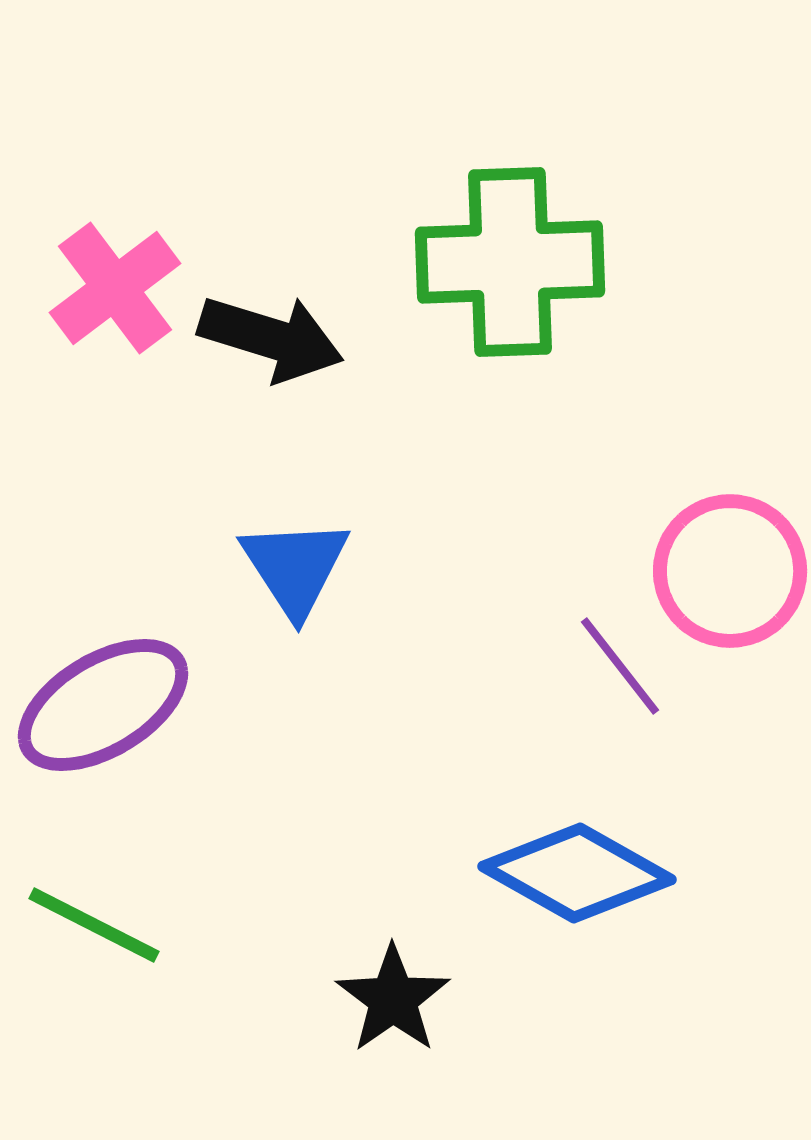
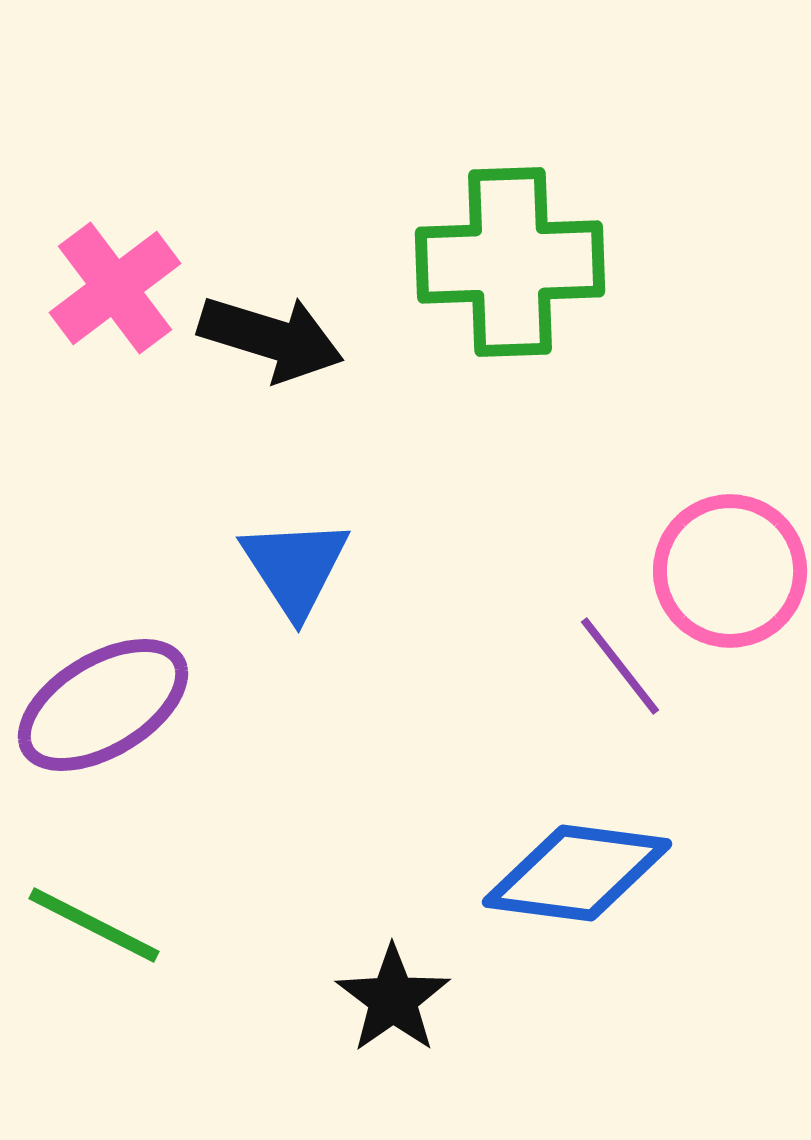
blue diamond: rotated 22 degrees counterclockwise
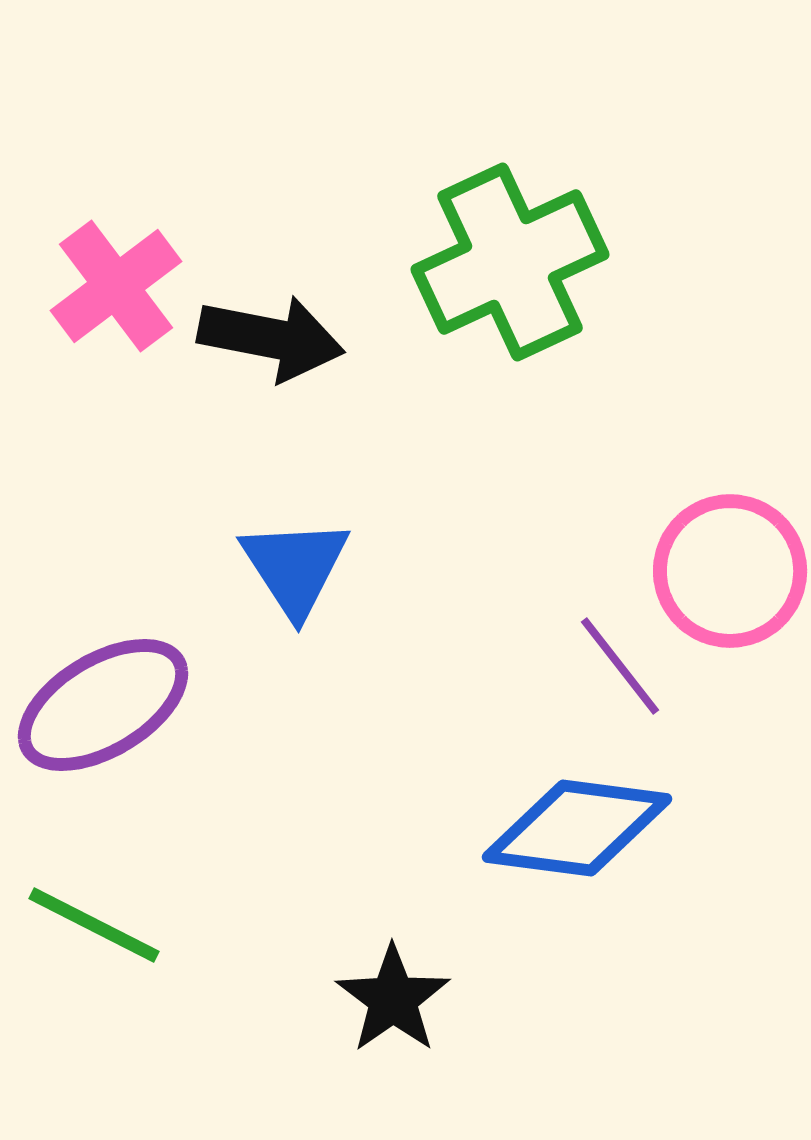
green cross: rotated 23 degrees counterclockwise
pink cross: moved 1 px right, 2 px up
black arrow: rotated 6 degrees counterclockwise
blue diamond: moved 45 px up
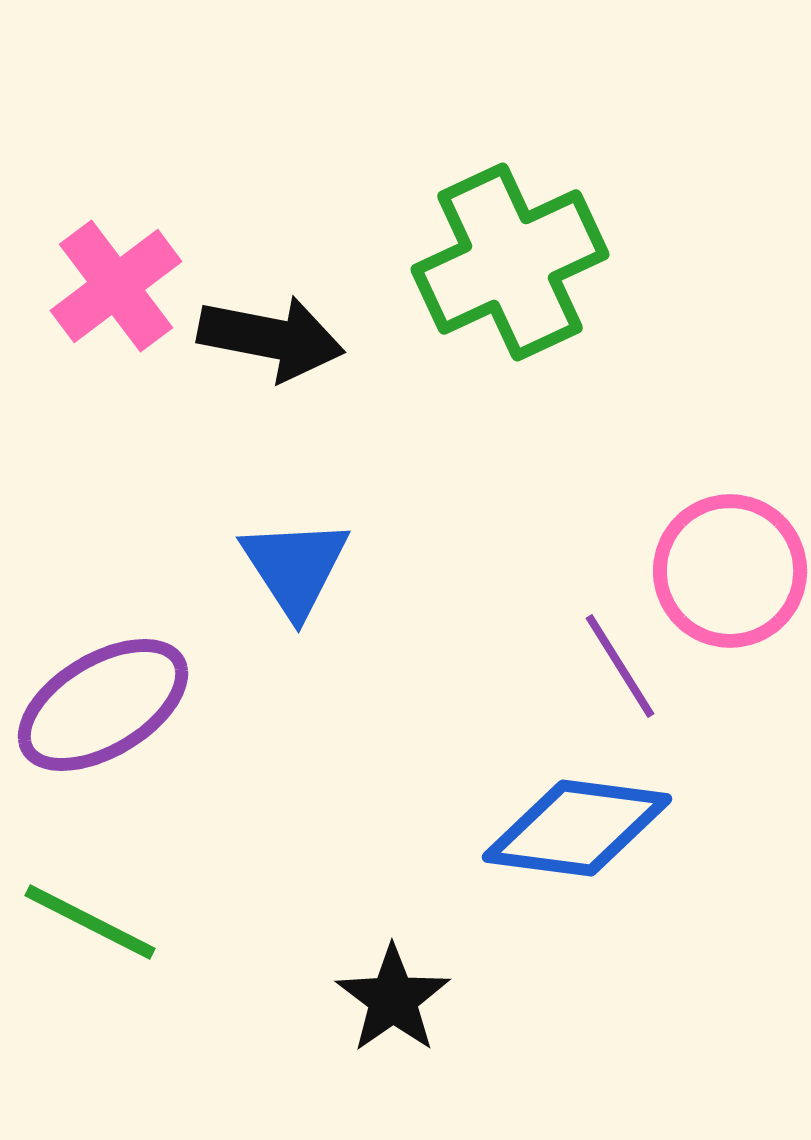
purple line: rotated 6 degrees clockwise
green line: moved 4 px left, 3 px up
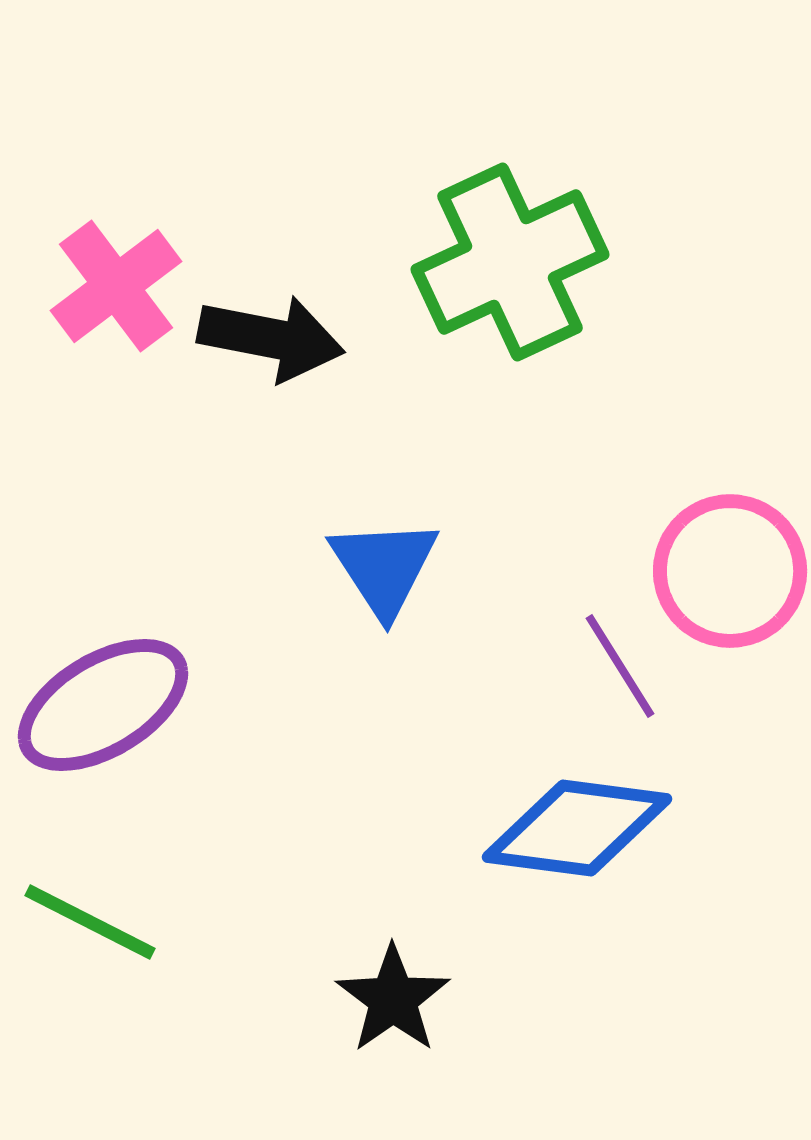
blue triangle: moved 89 px right
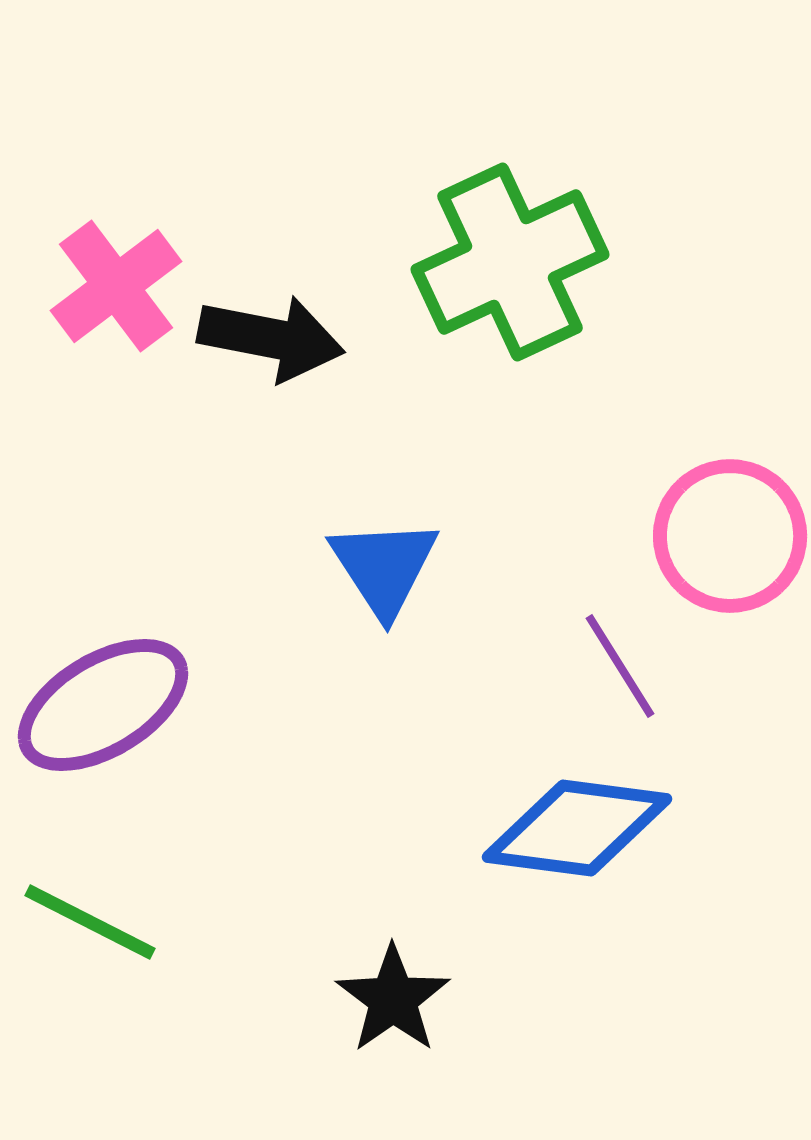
pink circle: moved 35 px up
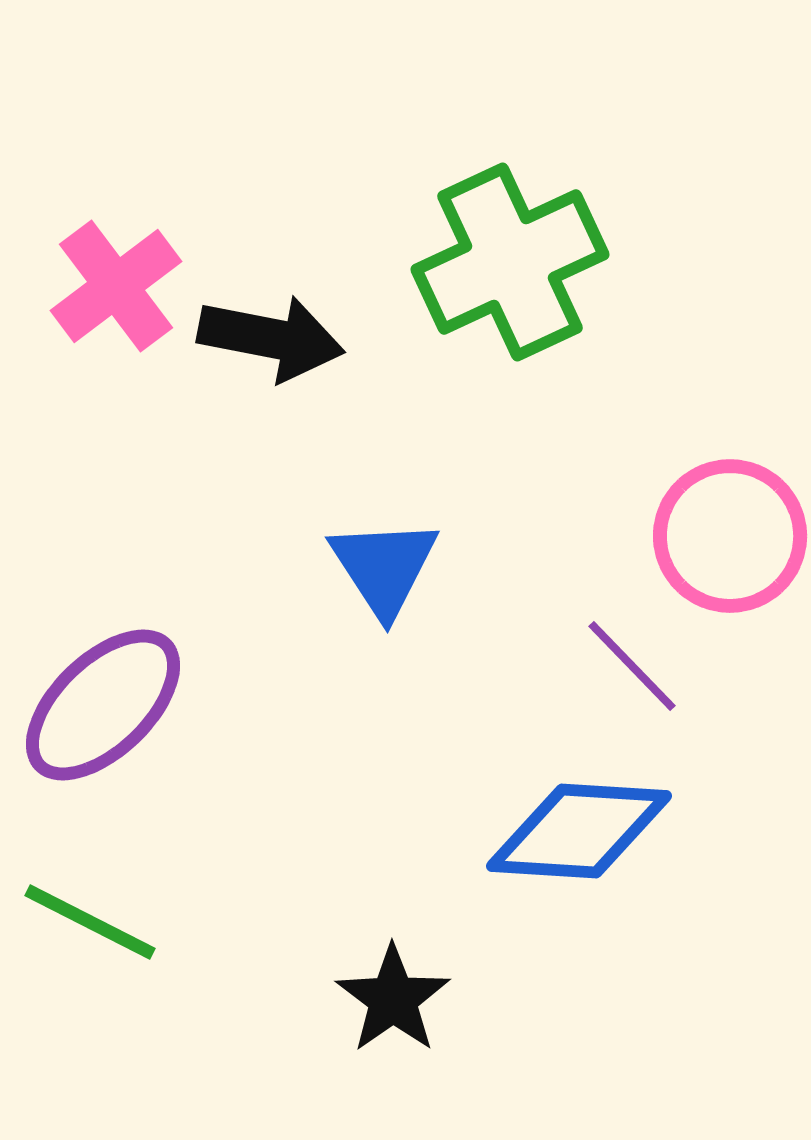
purple line: moved 12 px right; rotated 12 degrees counterclockwise
purple ellipse: rotated 13 degrees counterclockwise
blue diamond: moved 2 px right, 3 px down; rotated 4 degrees counterclockwise
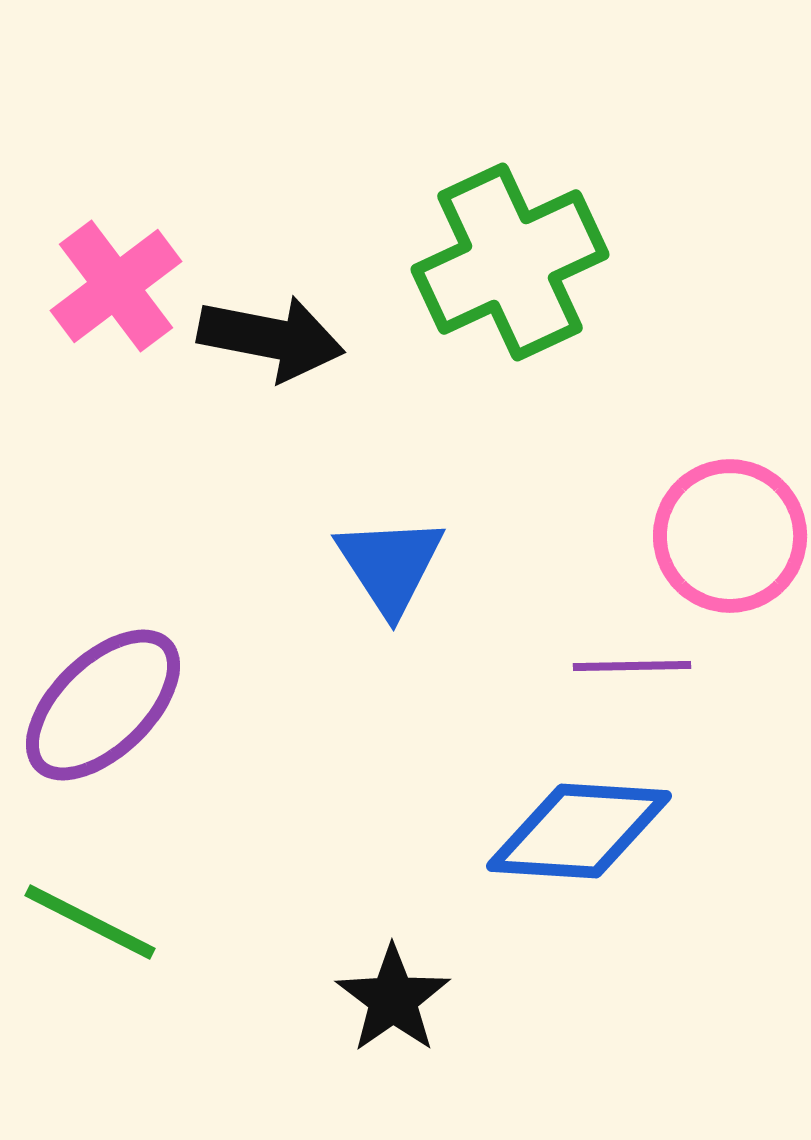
blue triangle: moved 6 px right, 2 px up
purple line: rotated 47 degrees counterclockwise
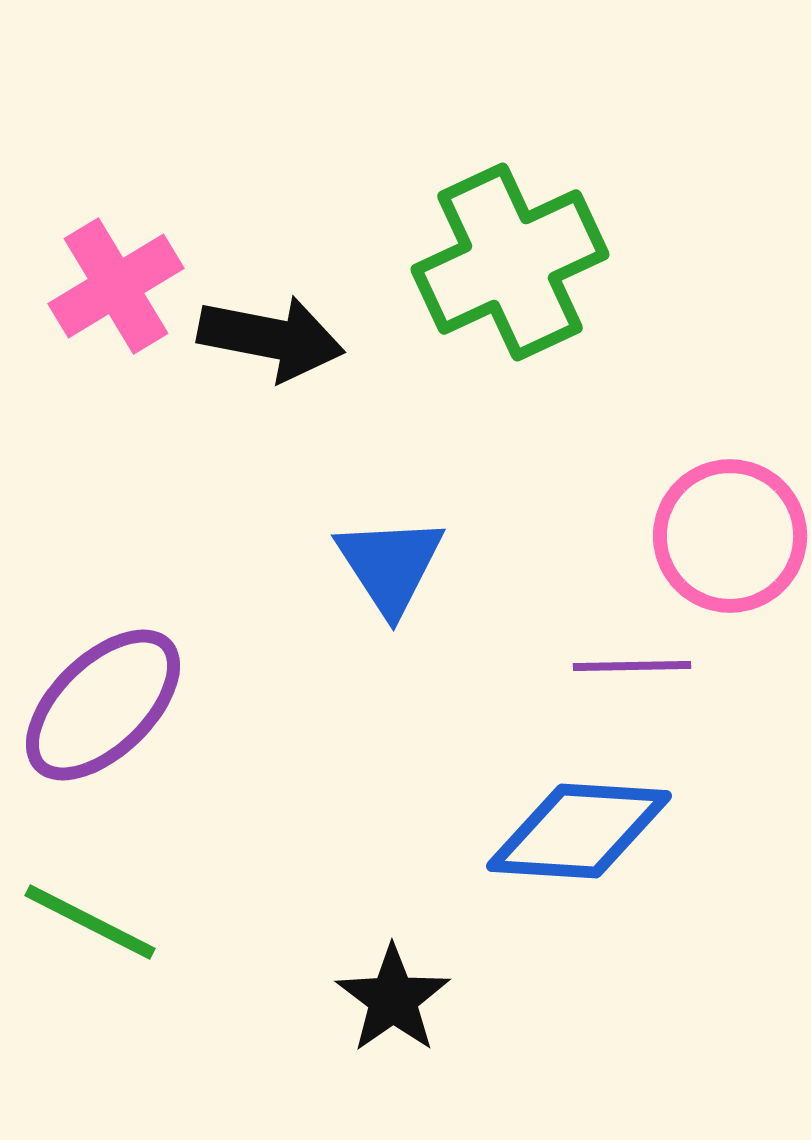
pink cross: rotated 6 degrees clockwise
